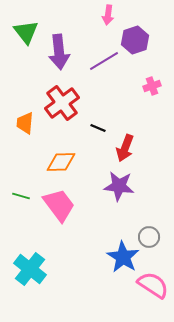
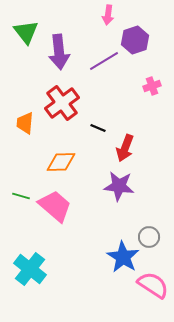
pink trapezoid: moved 4 px left, 1 px down; rotated 12 degrees counterclockwise
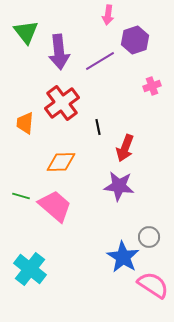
purple line: moved 4 px left
black line: moved 1 px up; rotated 56 degrees clockwise
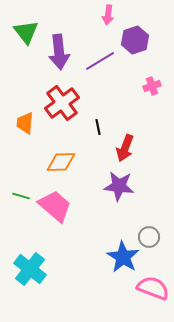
pink semicircle: moved 3 px down; rotated 12 degrees counterclockwise
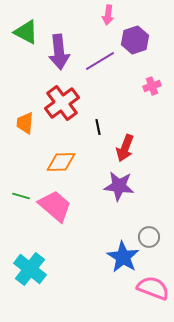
green triangle: rotated 24 degrees counterclockwise
